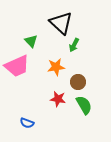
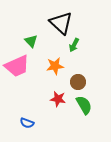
orange star: moved 1 px left, 1 px up
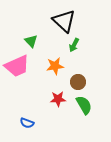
black triangle: moved 3 px right, 2 px up
red star: rotated 14 degrees counterclockwise
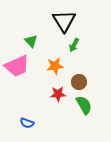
black triangle: rotated 15 degrees clockwise
brown circle: moved 1 px right
red star: moved 5 px up
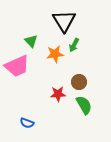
orange star: moved 12 px up
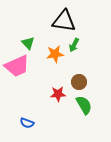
black triangle: rotated 50 degrees counterclockwise
green triangle: moved 3 px left, 2 px down
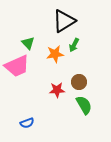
black triangle: rotated 40 degrees counterclockwise
red star: moved 1 px left, 4 px up
blue semicircle: rotated 40 degrees counterclockwise
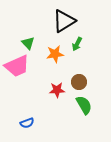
green arrow: moved 3 px right, 1 px up
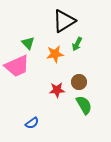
blue semicircle: moved 5 px right; rotated 16 degrees counterclockwise
